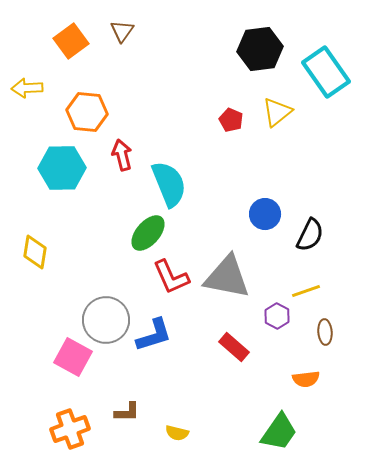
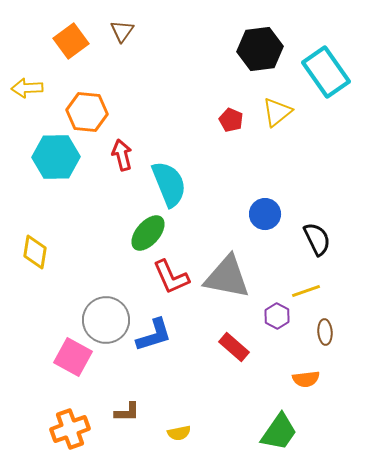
cyan hexagon: moved 6 px left, 11 px up
black semicircle: moved 7 px right, 4 px down; rotated 52 degrees counterclockwise
yellow semicircle: moved 2 px right; rotated 25 degrees counterclockwise
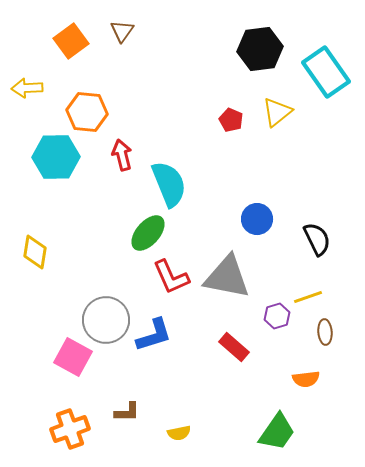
blue circle: moved 8 px left, 5 px down
yellow line: moved 2 px right, 6 px down
purple hexagon: rotated 15 degrees clockwise
green trapezoid: moved 2 px left
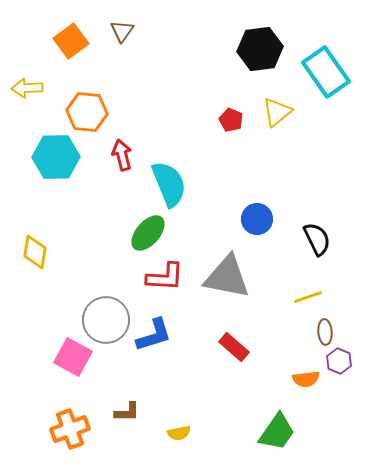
red L-shape: moved 6 px left; rotated 63 degrees counterclockwise
purple hexagon: moved 62 px right, 45 px down; rotated 20 degrees counterclockwise
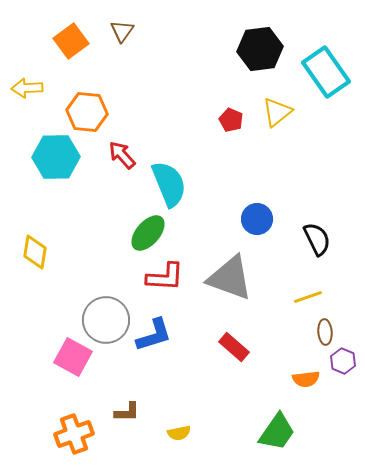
red arrow: rotated 28 degrees counterclockwise
gray triangle: moved 3 px right, 1 px down; rotated 9 degrees clockwise
purple hexagon: moved 4 px right
orange cross: moved 4 px right, 5 px down
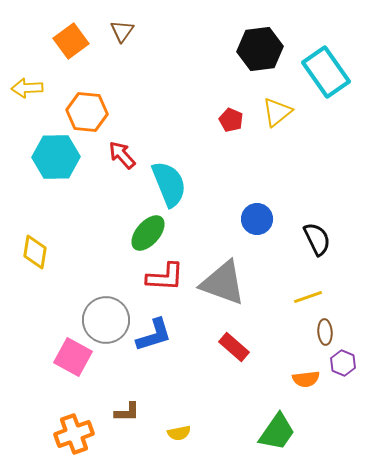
gray triangle: moved 7 px left, 5 px down
purple hexagon: moved 2 px down
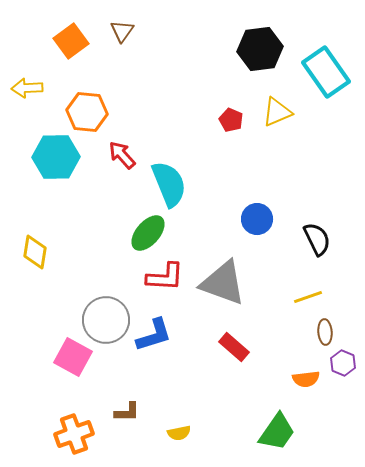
yellow triangle: rotated 16 degrees clockwise
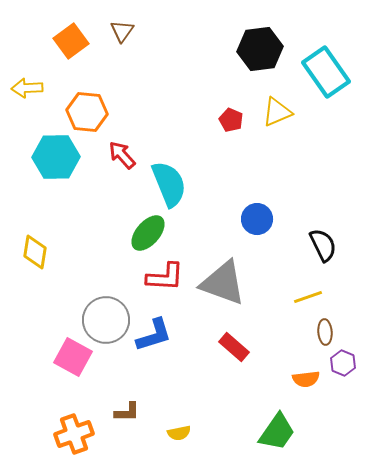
black semicircle: moved 6 px right, 6 px down
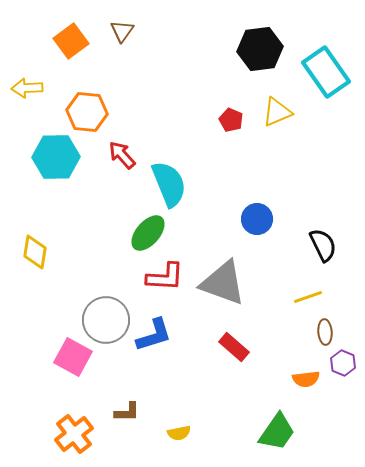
orange cross: rotated 18 degrees counterclockwise
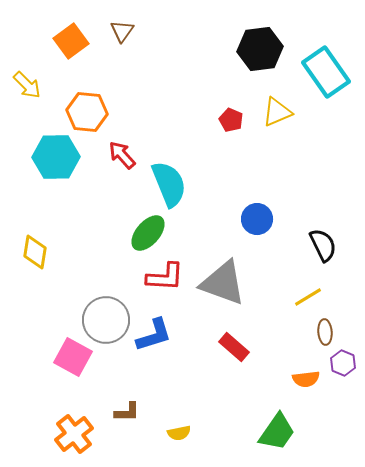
yellow arrow: moved 3 px up; rotated 132 degrees counterclockwise
yellow line: rotated 12 degrees counterclockwise
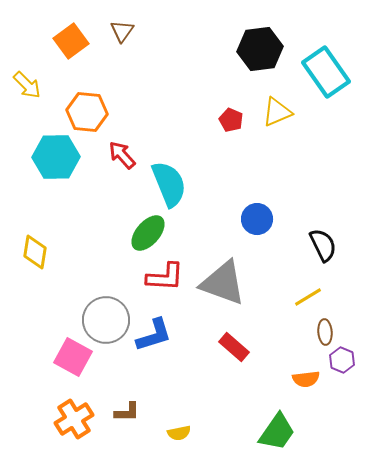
purple hexagon: moved 1 px left, 3 px up
orange cross: moved 15 px up; rotated 6 degrees clockwise
